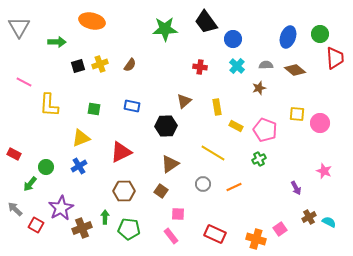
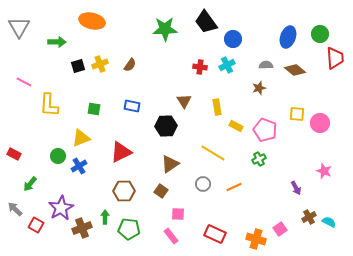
cyan cross at (237, 66): moved 10 px left, 1 px up; rotated 21 degrees clockwise
brown triangle at (184, 101): rotated 21 degrees counterclockwise
green circle at (46, 167): moved 12 px right, 11 px up
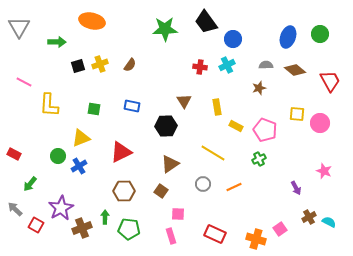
red trapezoid at (335, 58): moved 5 px left, 23 px down; rotated 25 degrees counterclockwise
pink rectangle at (171, 236): rotated 21 degrees clockwise
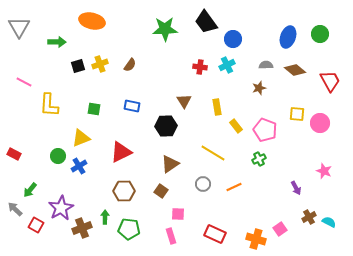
yellow rectangle at (236, 126): rotated 24 degrees clockwise
green arrow at (30, 184): moved 6 px down
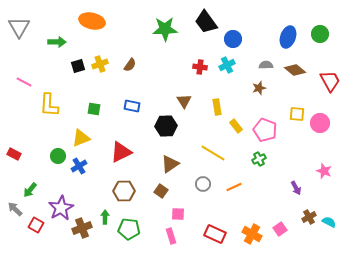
orange cross at (256, 239): moved 4 px left, 5 px up; rotated 12 degrees clockwise
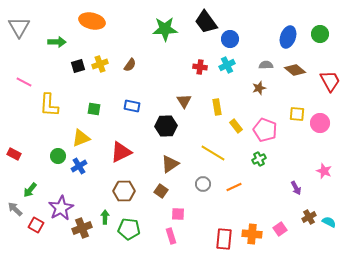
blue circle at (233, 39): moved 3 px left
red rectangle at (215, 234): moved 9 px right, 5 px down; rotated 70 degrees clockwise
orange cross at (252, 234): rotated 24 degrees counterclockwise
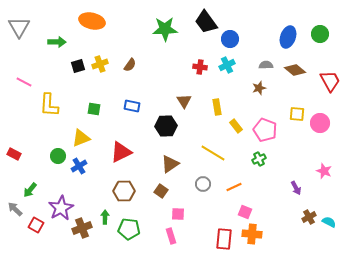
pink square at (280, 229): moved 35 px left, 17 px up; rotated 32 degrees counterclockwise
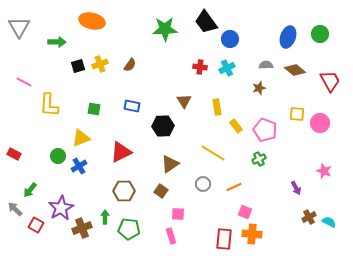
cyan cross at (227, 65): moved 3 px down
black hexagon at (166, 126): moved 3 px left
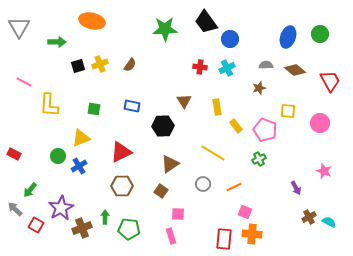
yellow square at (297, 114): moved 9 px left, 3 px up
brown hexagon at (124, 191): moved 2 px left, 5 px up
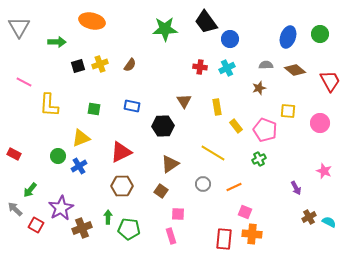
green arrow at (105, 217): moved 3 px right
